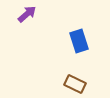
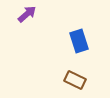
brown rectangle: moved 4 px up
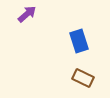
brown rectangle: moved 8 px right, 2 px up
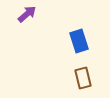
brown rectangle: rotated 50 degrees clockwise
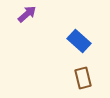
blue rectangle: rotated 30 degrees counterclockwise
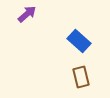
brown rectangle: moved 2 px left, 1 px up
